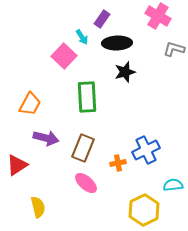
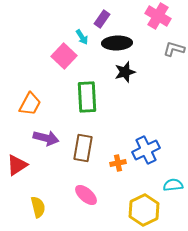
brown rectangle: rotated 12 degrees counterclockwise
pink ellipse: moved 12 px down
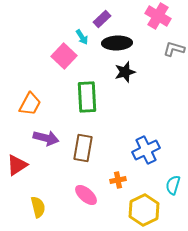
purple rectangle: rotated 12 degrees clockwise
orange cross: moved 17 px down
cyan semicircle: rotated 66 degrees counterclockwise
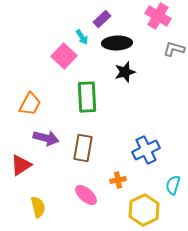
red triangle: moved 4 px right
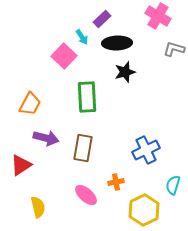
orange cross: moved 2 px left, 2 px down
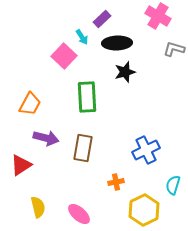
pink ellipse: moved 7 px left, 19 px down
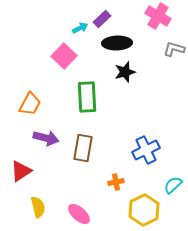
cyan arrow: moved 2 px left, 9 px up; rotated 84 degrees counterclockwise
red triangle: moved 6 px down
cyan semicircle: rotated 30 degrees clockwise
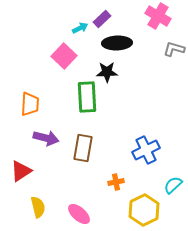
black star: moved 18 px left; rotated 15 degrees clockwise
orange trapezoid: rotated 25 degrees counterclockwise
